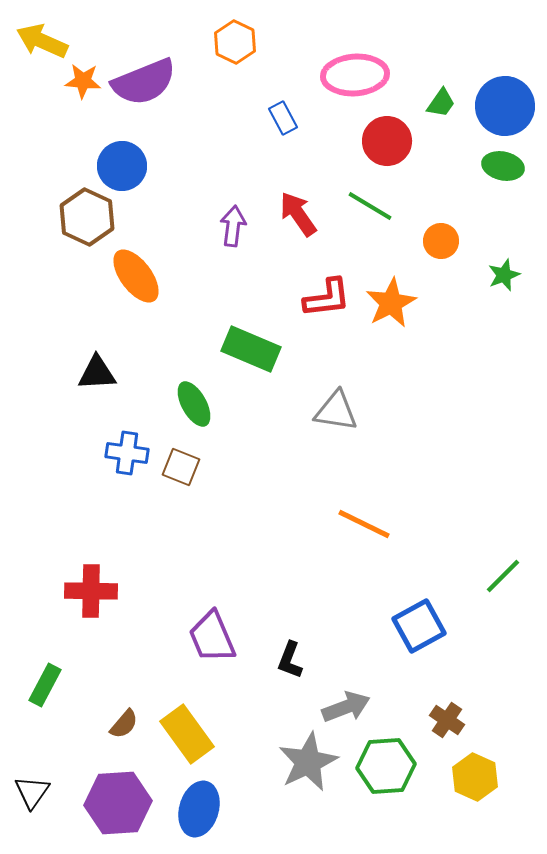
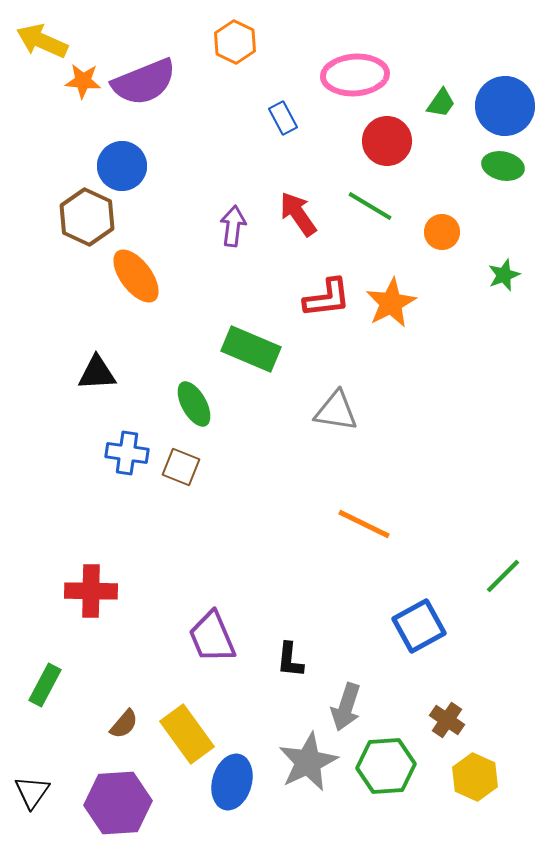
orange circle at (441, 241): moved 1 px right, 9 px up
black L-shape at (290, 660): rotated 15 degrees counterclockwise
gray arrow at (346, 707): rotated 129 degrees clockwise
blue ellipse at (199, 809): moved 33 px right, 27 px up
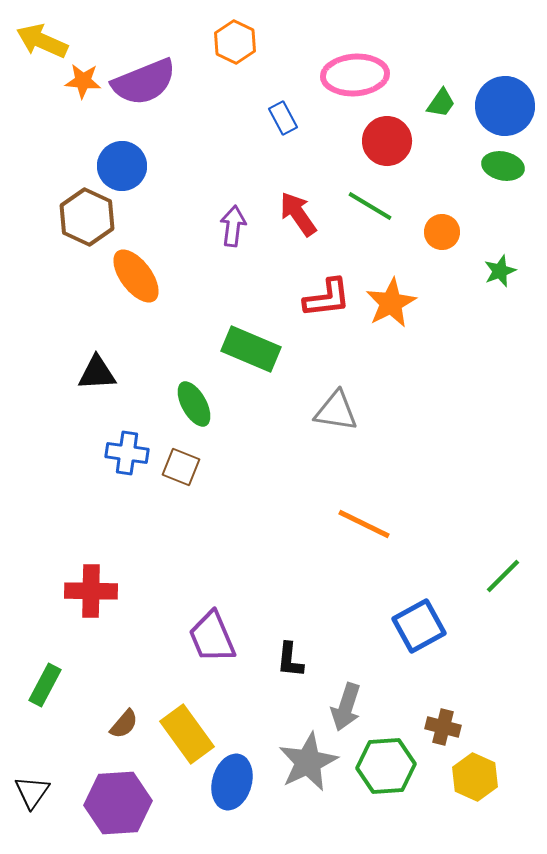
green star at (504, 275): moved 4 px left, 4 px up
brown cross at (447, 720): moved 4 px left, 7 px down; rotated 20 degrees counterclockwise
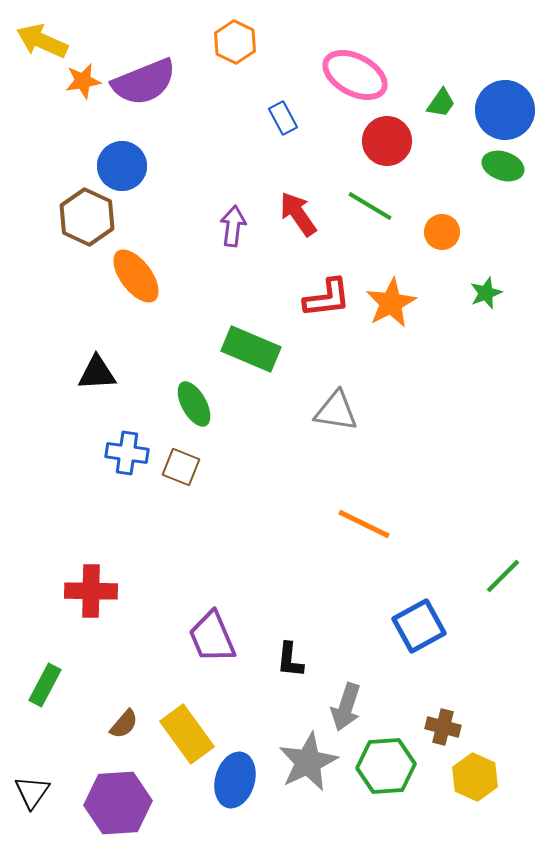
pink ellipse at (355, 75): rotated 32 degrees clockwise
orange star at (83, 81): rotated 15 degrees counterclockwise
blue circle at (505, 106): moved 4 px down
green ellipse at (503, 166): rotated 6 degrees clockwise
green star at (500, 271): moved 14 px left, 22 px down
blue ellipse at (232, 782): moved 3 px right, 2 px up
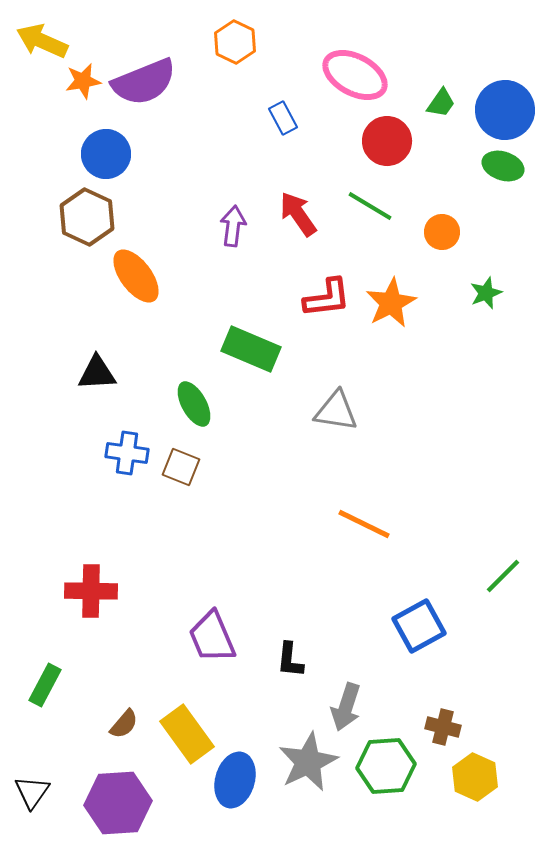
blue circle at (122, 166): moved 16 px left, 12 px up
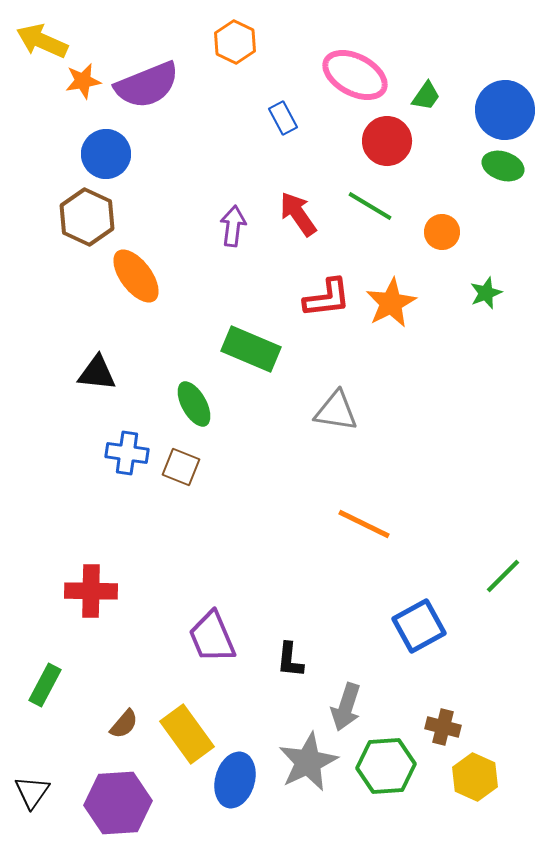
purple semicircle at (144, 82): moved 3 px right, 3 px down
green trapezoid at (441, 103): moved 15 px left, 7 px up
black triangle at (97, 373): rotated 9 degrees clockwise
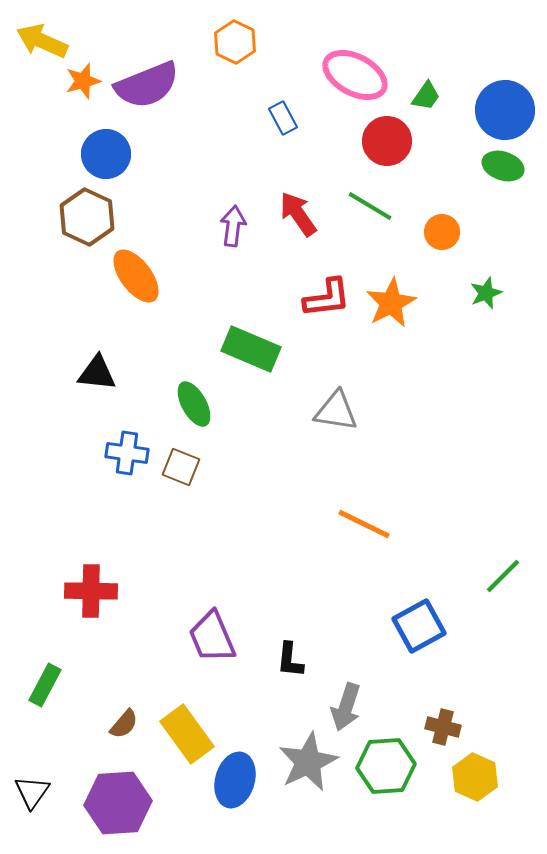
orange star at (83, 81): rotated 6 degrees counterclockwise
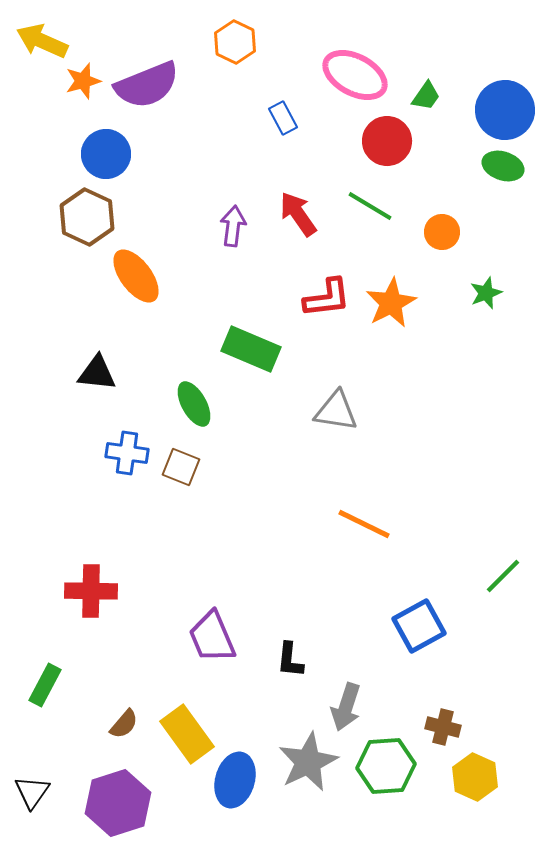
purple hexagon at (118, 803): rotated 14 degrees counterclockwise
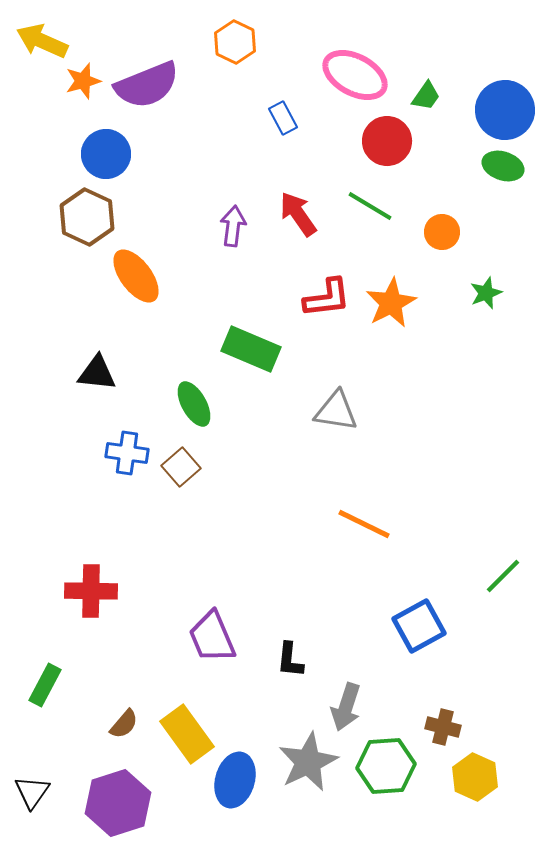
brown square at (181, 467): rotated 27 degrees clockwise
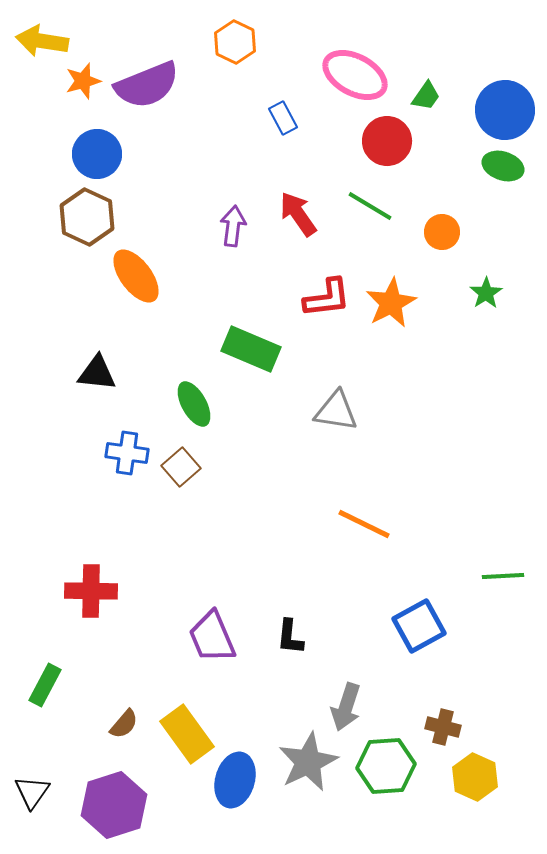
yellow arrow at (42, 41): rotated 15 degrees counterclockwise
blue circle at (106, 154): moved 9 px left
green star at (486, 293): rotated 12 degrees counterclockwise
green line at (503, 576): rotated 42 degrees clockwise
black L-shape at (290, 660): moved 23 px up
purple hexagon at (118, 803): moved 4 px left, 2 px down
